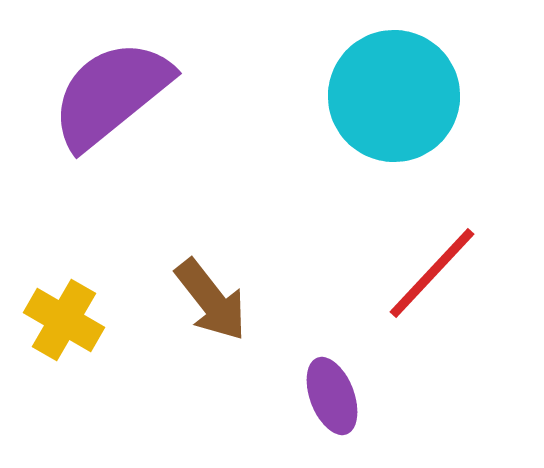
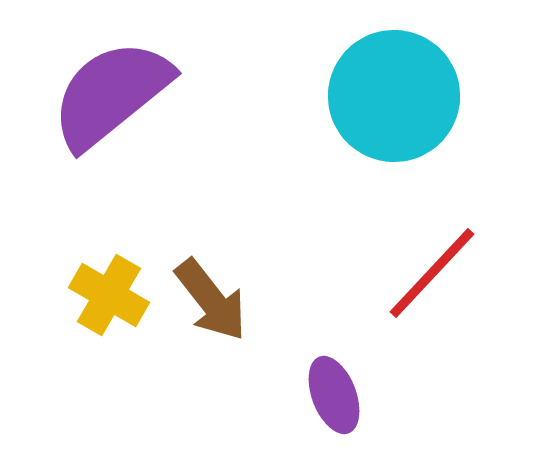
yellow cross: moved 45 px right, 25 px up
purple ellipse: moved 2 px right, 1 px up
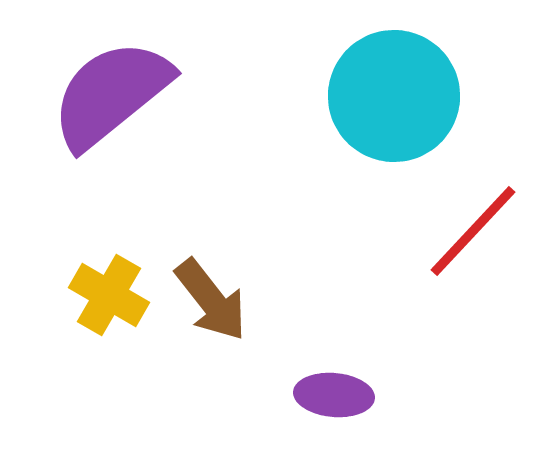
red line: moved 41 px right, 42 px up
purple ellipse: rotated 64 degrees counterclockwise
